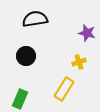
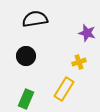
green rectangle: moved 6 px right
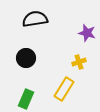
black circle: moved 2 px down
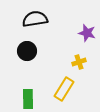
black circle: moved 1 px right, 7 px up
green rectangle: moved 2 px right; rotated 24 degrees counterclockwise
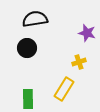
black circle: moved 3 px up
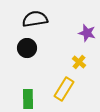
yellow cross: rotated 32 degrees counterclockwise
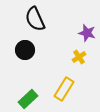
black semicircle: rotated 105 degrees counterclockwise
black circle: moved 2 px left, 2 px down
yellow cross: moved 5 px up; rotated 16 degrees clockwise
green rectangle: rotated 48 degrees clockwise
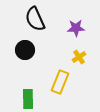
purple star: moved 11 px left, 5 px up; rotated 18 degrees counterclockwise
yellow rectangle: moved 4 px left, 7 px up; rotated 10 degrees counterclockwise
green rectangle: rotated 48 degrees counterclockwise
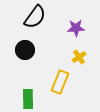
black semicircle: moved 2 px up; rotated 120 degrees counterclockwise
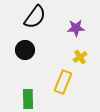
yellow cross: moved 1 px right
yellow rectangle: moved 3 px right
